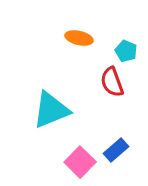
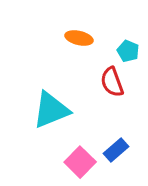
cyan pentagon: moved 2 px right
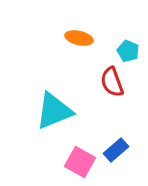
cyan triangle: moved 3 px right, 1 px down
pink square: rotated 16 degrees counterclockwise
